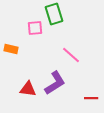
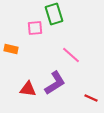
red line: rotated 24 degrees clockwise
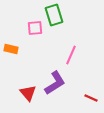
green rectangle: moved 1 px down
pink line: rotated 72 degrees clockwise
red triangle: moved 4 px down; rotated 42 degrees clockwise
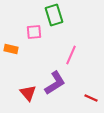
pink square: moved 1 px left, 4 px down
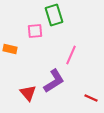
pink square: moved 1 px right, 1 px up
orange rectangle: moved 1 px left
purple L-shape: moved 1 px left, 2 px up
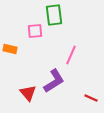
green rectangle: rotated 10 degrees clockwise
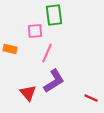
pink line: moved 24 px left, 2 px up
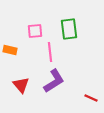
green rectangle: moved 15 px right, 14 px down
orange rectangle: moved 1 px down
pink line: moved 3 px right, 1 px up; rotated 30 degrees counterclockwise
red triangle: moved 7 px left, 8 px up
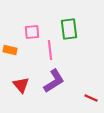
pink square: moved 3 px left, 1 px down
pink line: moved 2 px up
